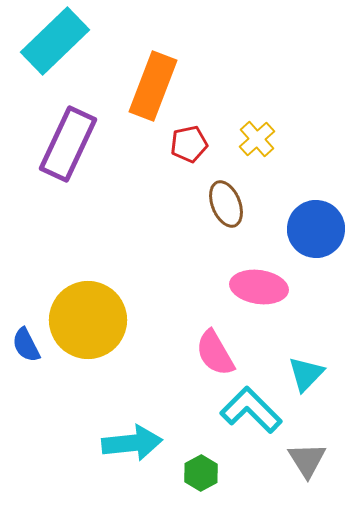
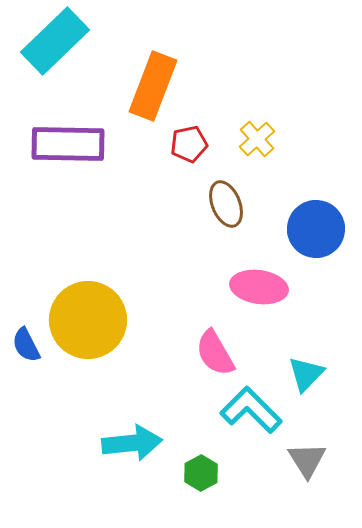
purple rectangle: rotated 66 degrees clockwise
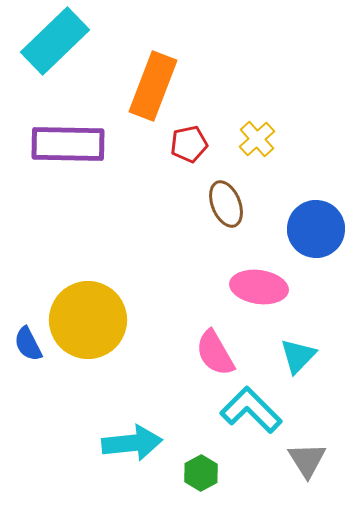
blue semicircle: moved 2 px right, 1 px up
cyan triangle: moved 8 px left, 18 px up
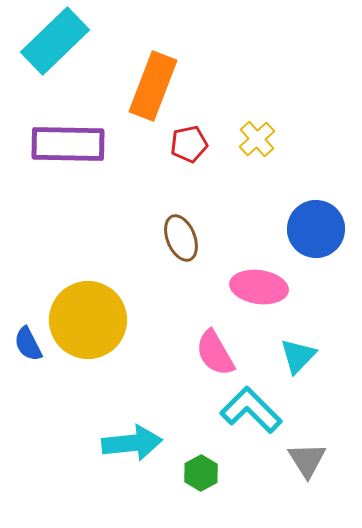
brown ellipse: moved 45 px left, 34 px down
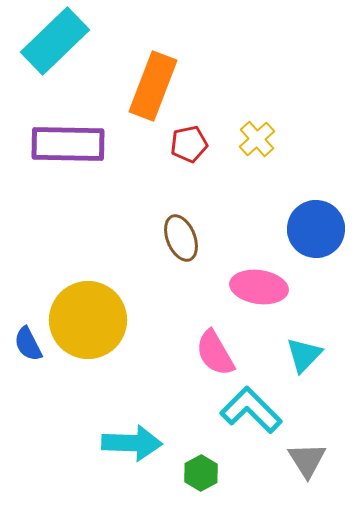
cyan triangle: moved 6 px right, 1 px up
cyan arrow: rotated 8 degrees clockwise
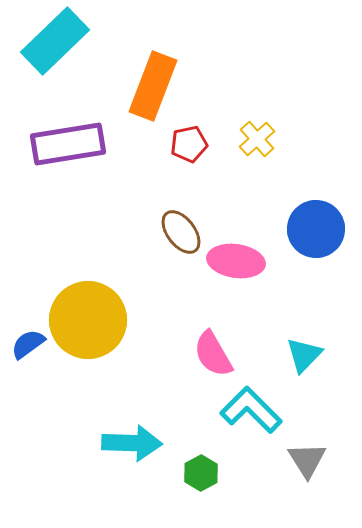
purple rectangle: rotated 10 degrees counterclockwise
brown ellipse: moved 6 px up; rotated 15 degrees counterclockwise
pink ellipse: moved 23 px left, 26 px up
blue semicircle: rotated 81 degrees clockwise
pink semicircle: moved 2 px left, 1 px down
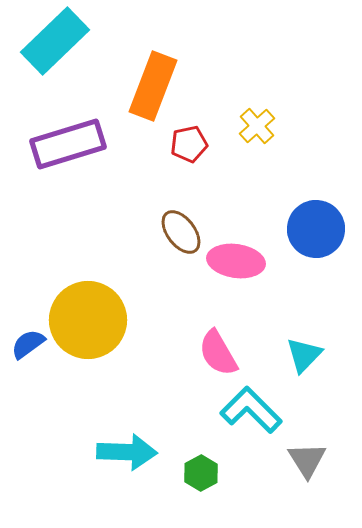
yellow cross: moved 13 px up
purple rectangle: rotated 8 degrees counterclockwise
pink semicircle: moved 5 px right, 1 px up
cyan arrow: moved 5 px left, 9 px down
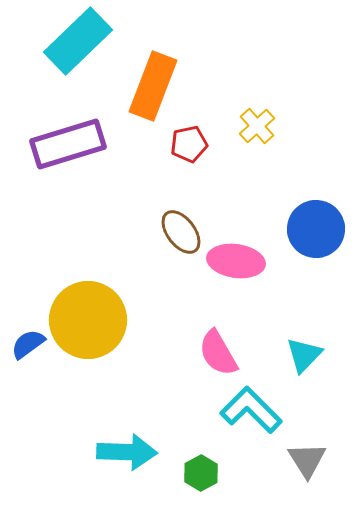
cyan rectangle: moved 23 px right
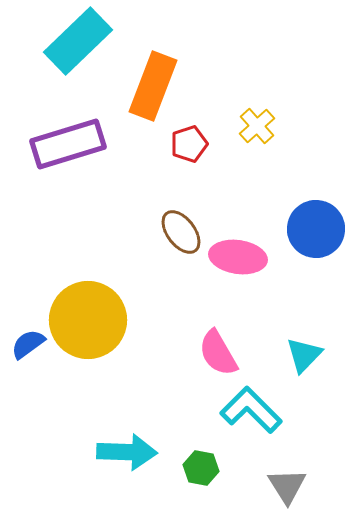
red pentagon: rotated 6 degrees counterclockwise
pink ellipse: moved 2 px right, 4 px up
gray triangle: moved 20 px left, 26 px down
green hexagon: moved 5 px up; rotated 20 degrees counterclockwise
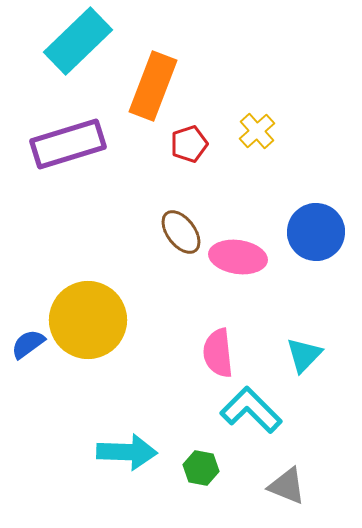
yellow cross: moved 5 px down
blue circle: moved 3 px down
pink semicircle: rotated 24 degrees clockwise
gray triangle: rotated 36 degrees counterclockwise
